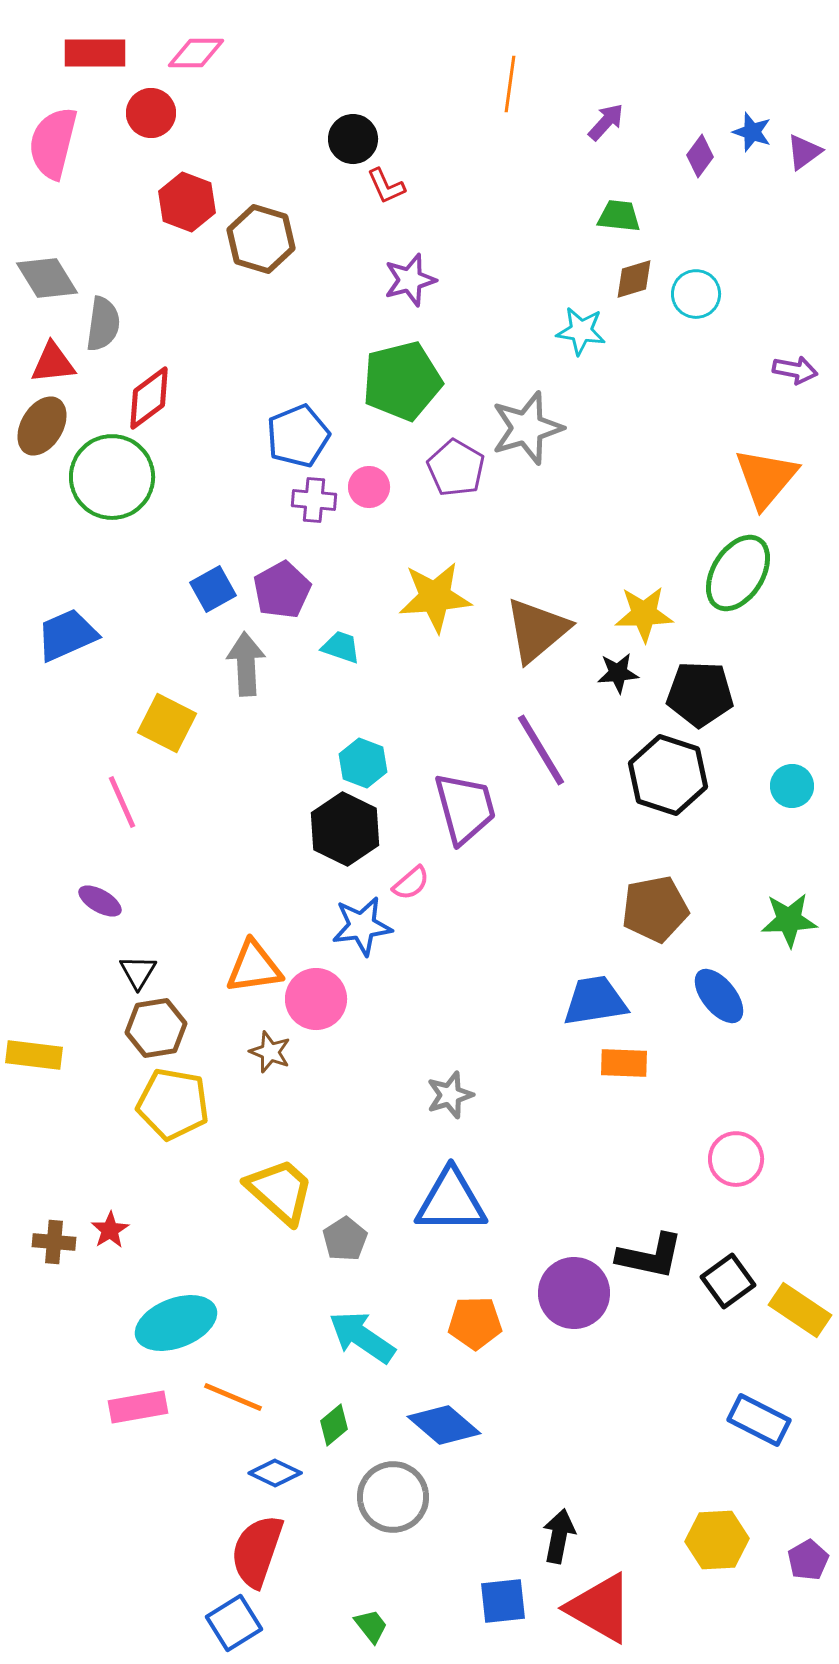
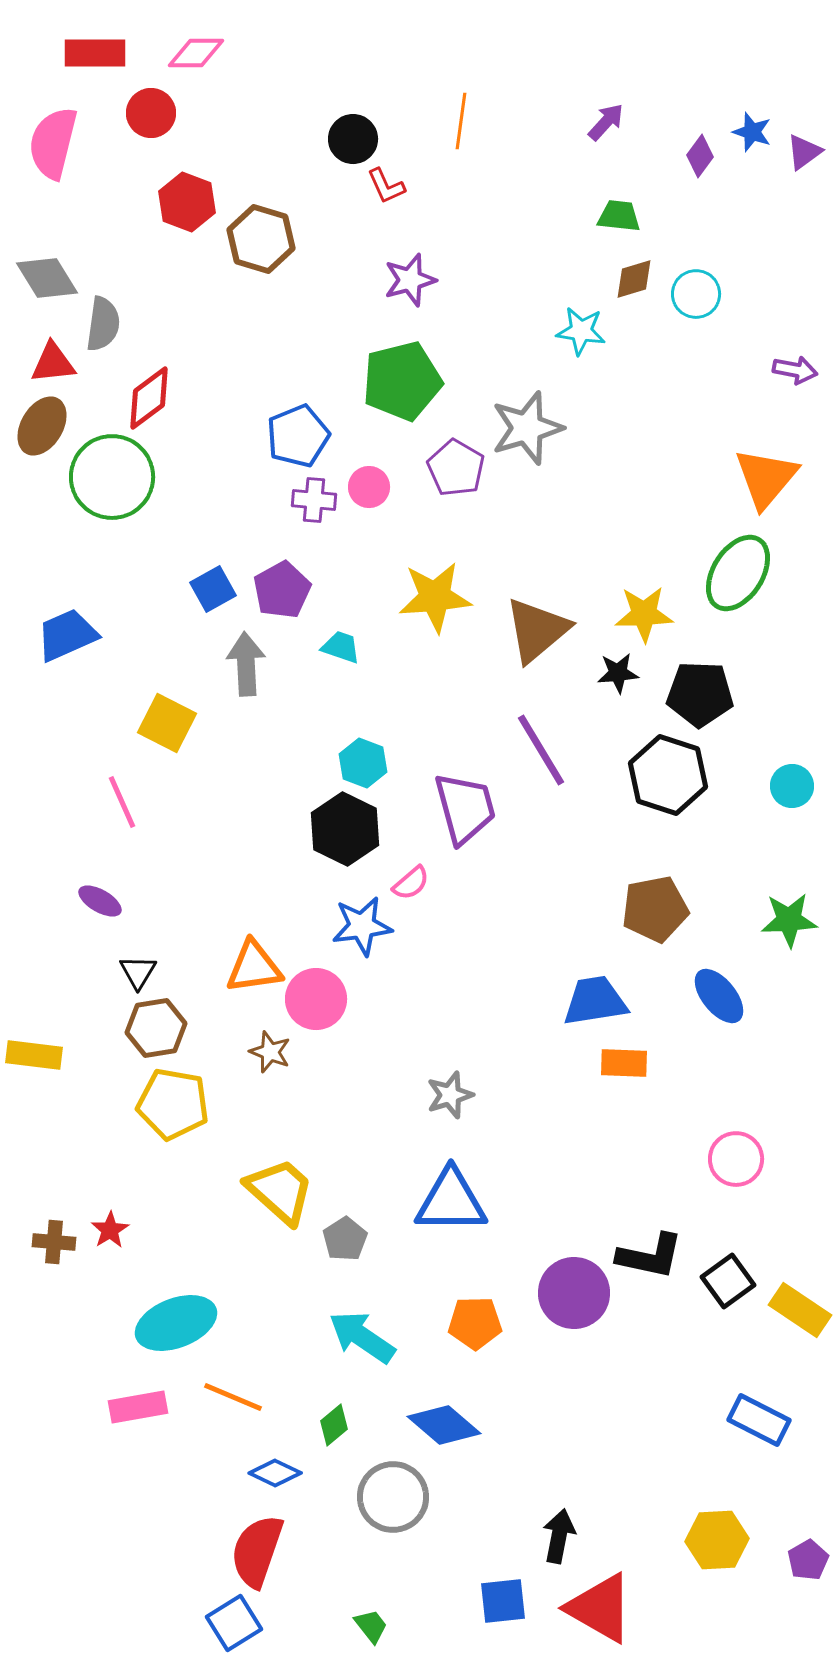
orange line at (510, 84): moved 49 px left, 37 px down
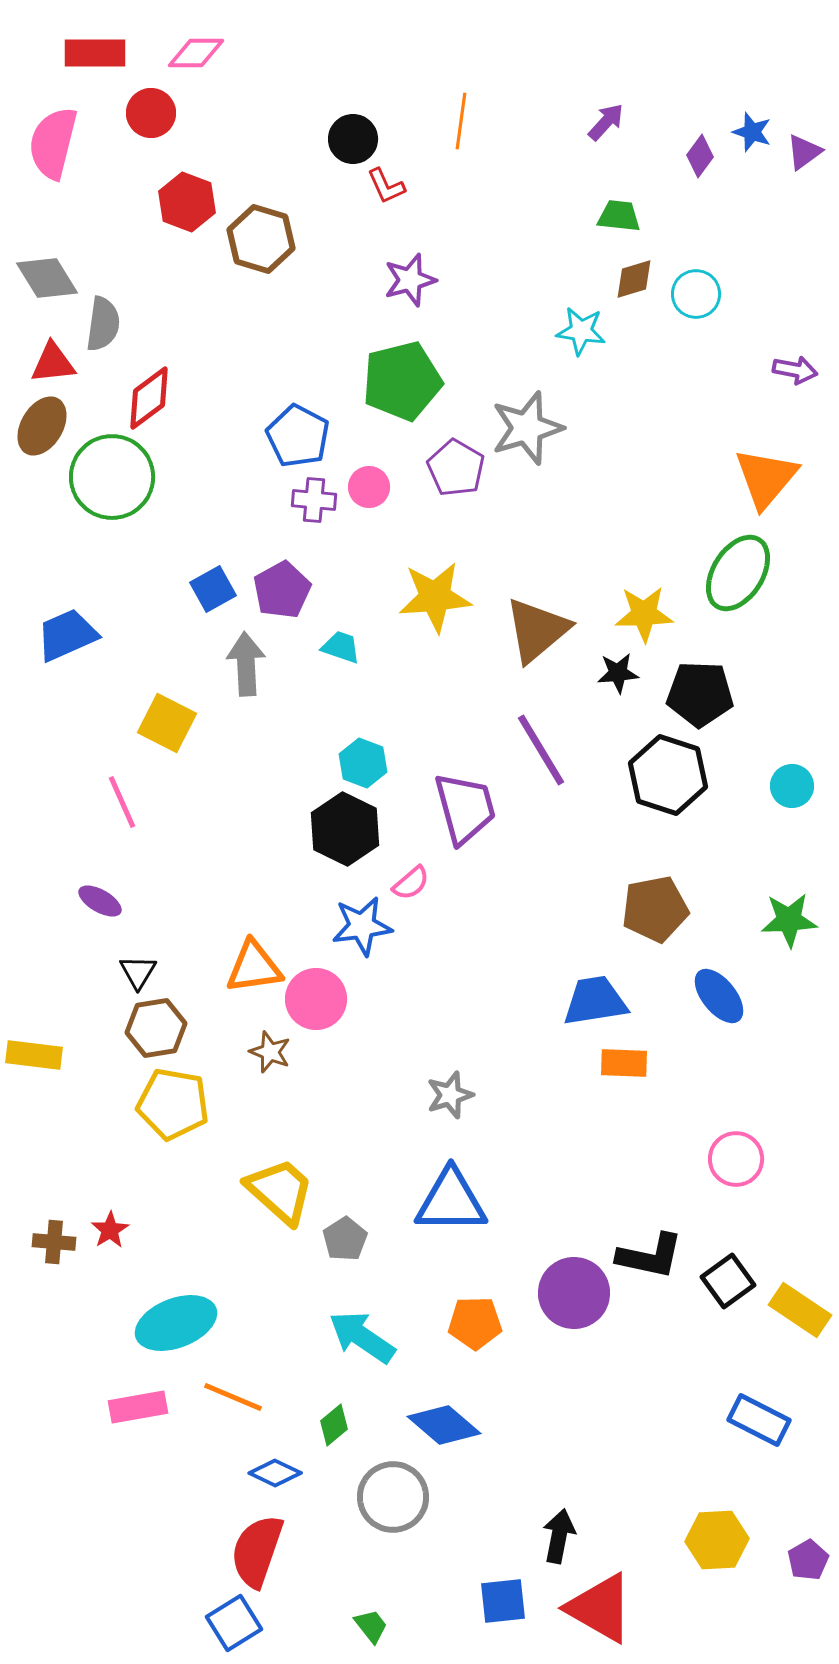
blue pentagon at (298, 436): rotated 22 degrees counterclockwise
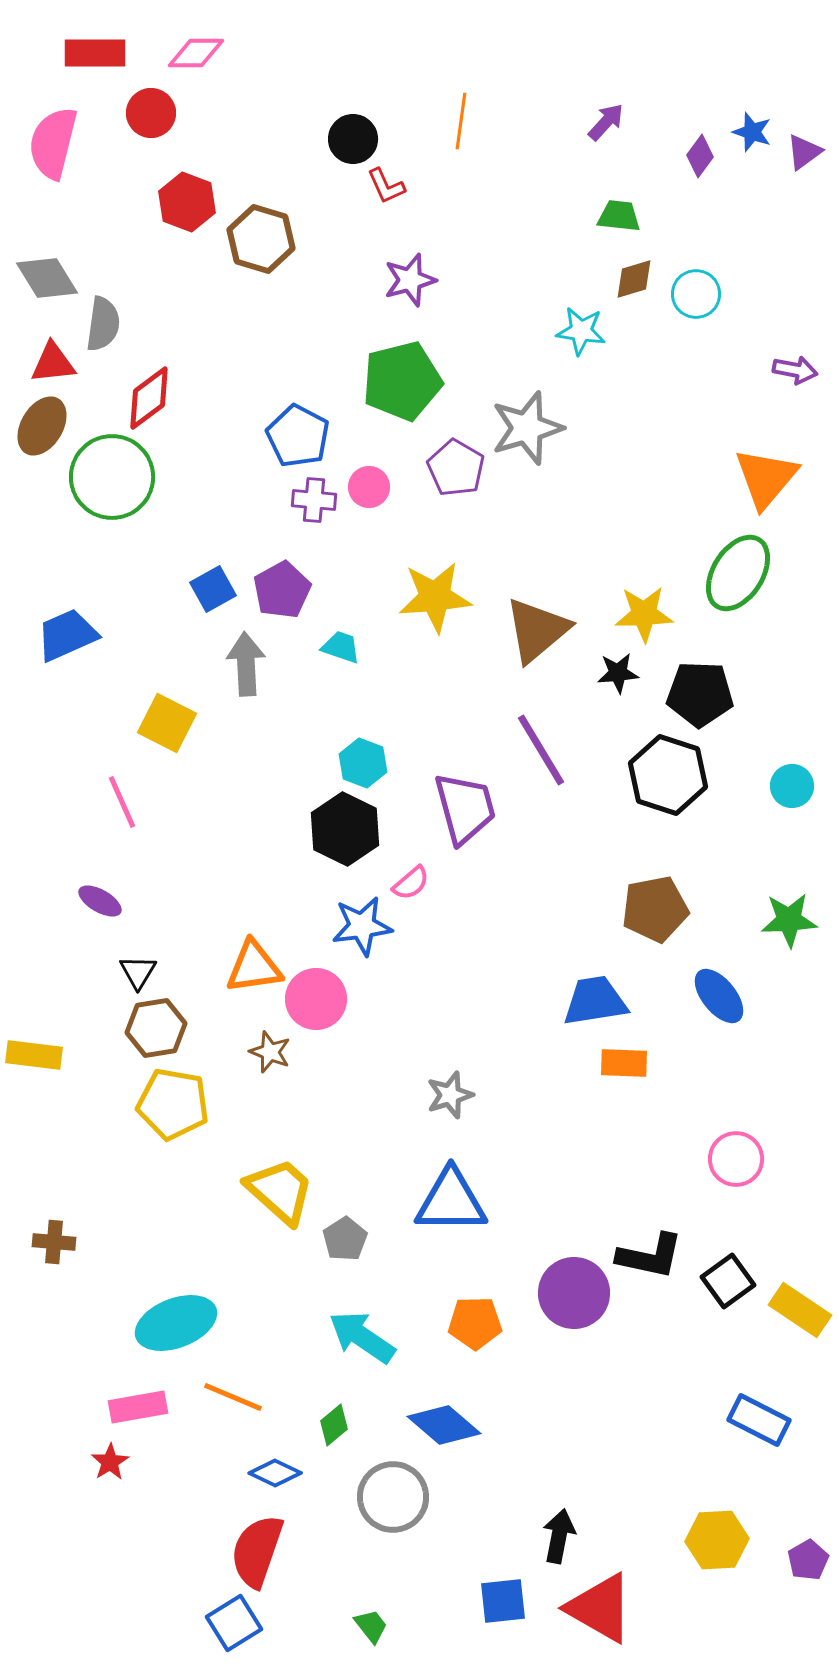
red star at (110, 1230): moved 232 px down
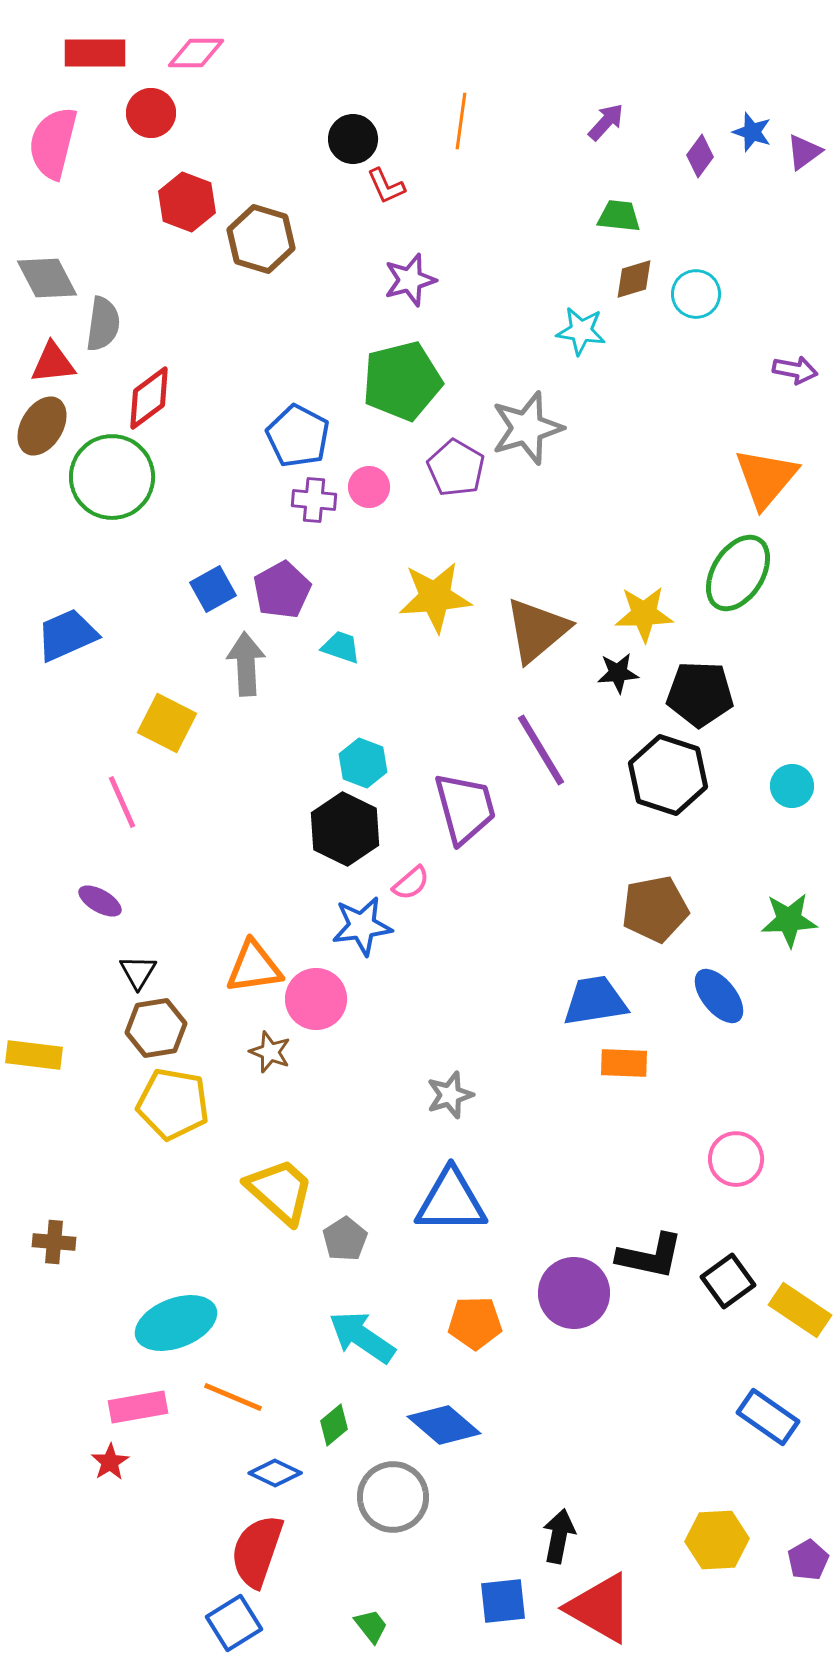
gray diamond at (47, 278): rotated 4 degrees clockwise
blue rectangle at (759, 1420): moved 9 px right, 3 px up; rotated 8 degrees clockwise
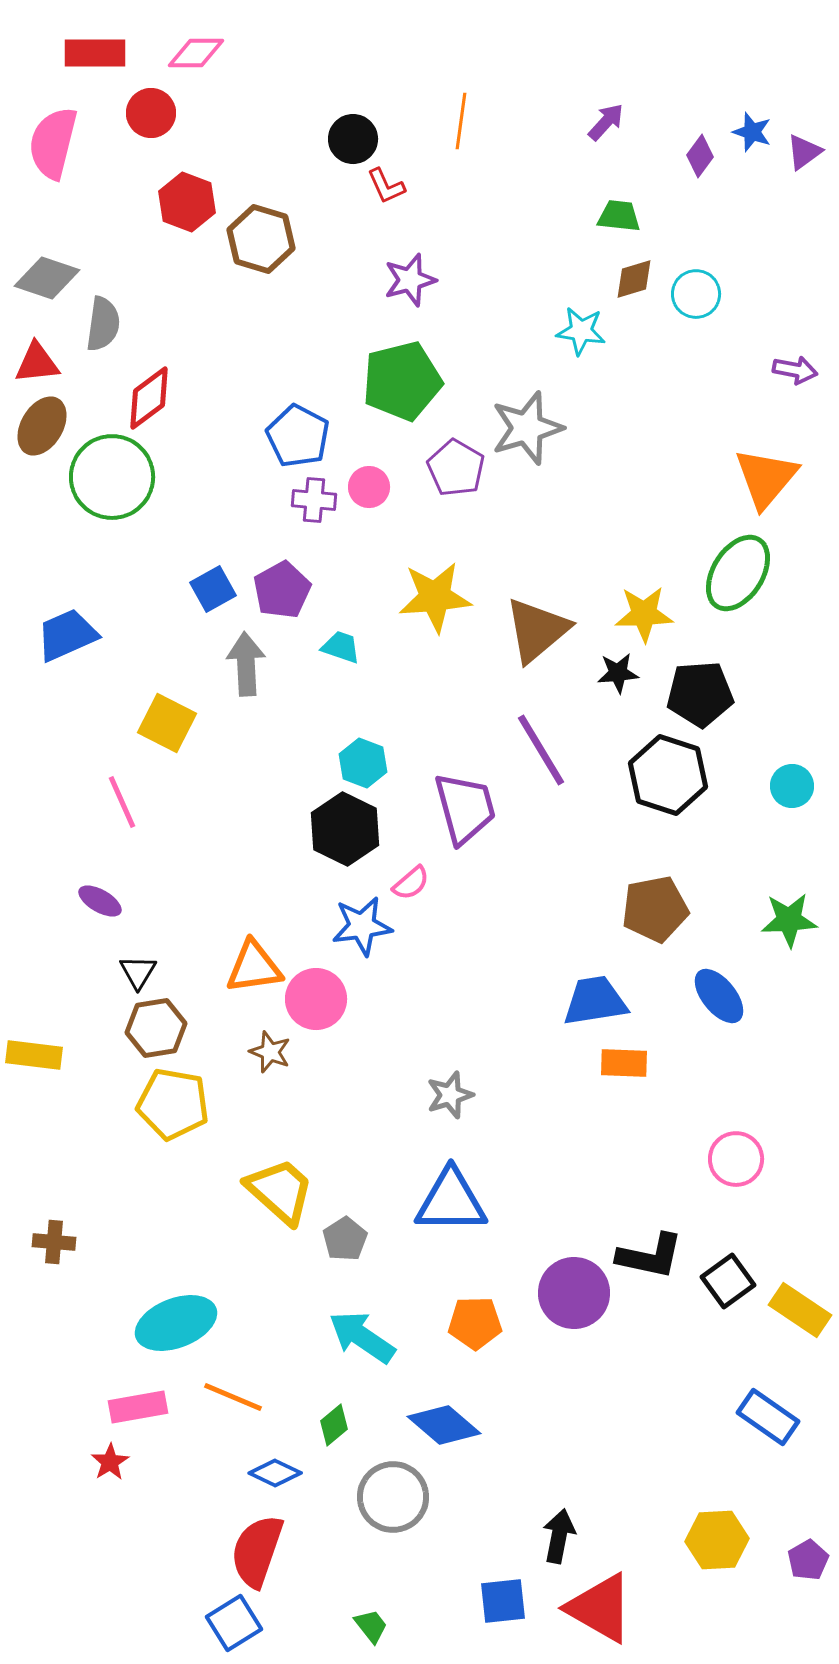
gray diamond at (47, 278): rotated 44 degrees counterclockwise
red triangle at (53, 363): moved 16 px left
black pentagon at (700, 694): rotated 6 degrees counterclockwise
